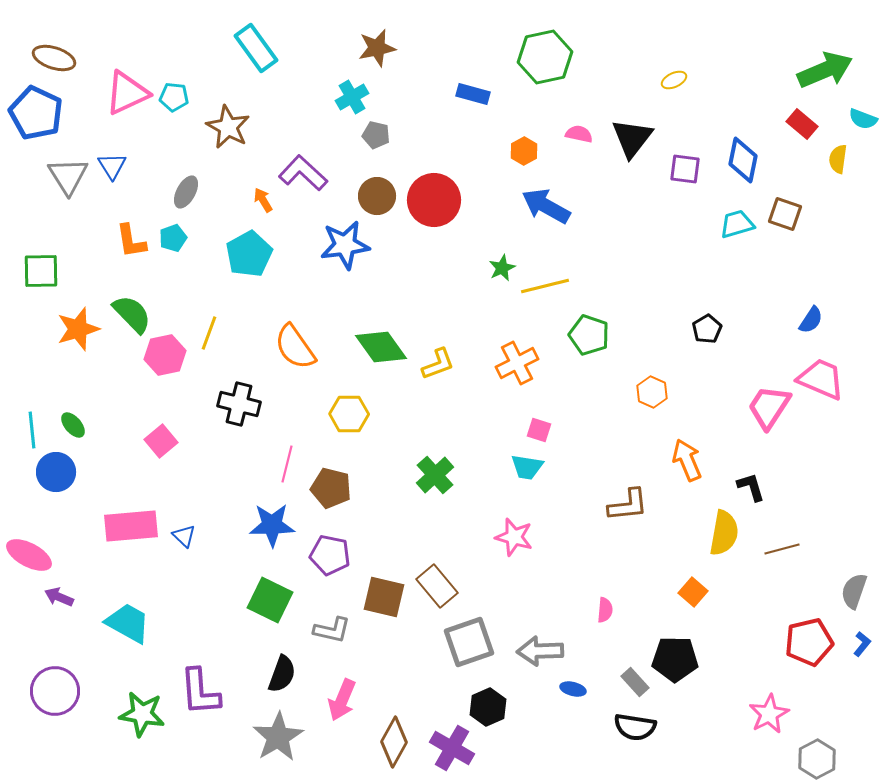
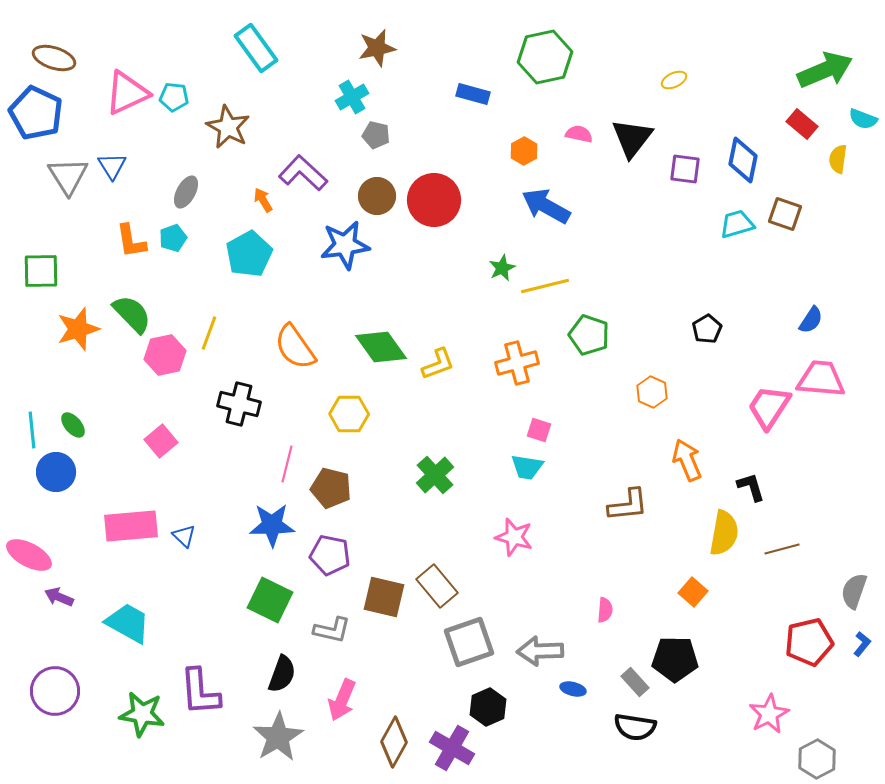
orange cross at (517, 363): rotated 12 degrees clockwise
pink trapezoid at (821, 379): rotated 18 degrees counterclockwise
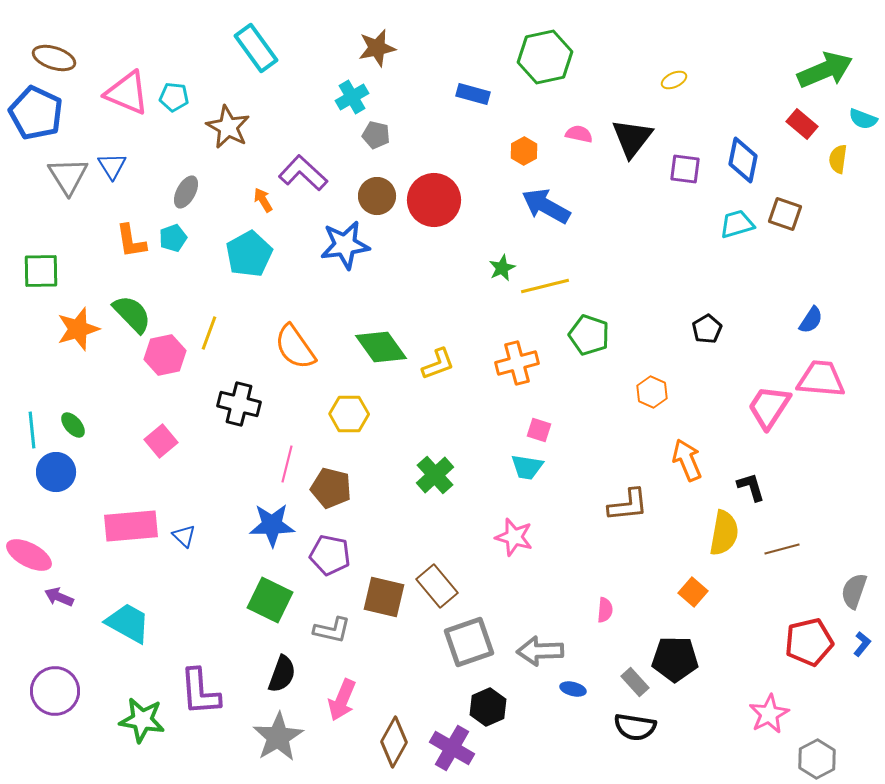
pink triangle at (127, 93): rotated 48 degrees clockwise
green star at (142, 714): moved 6 px down
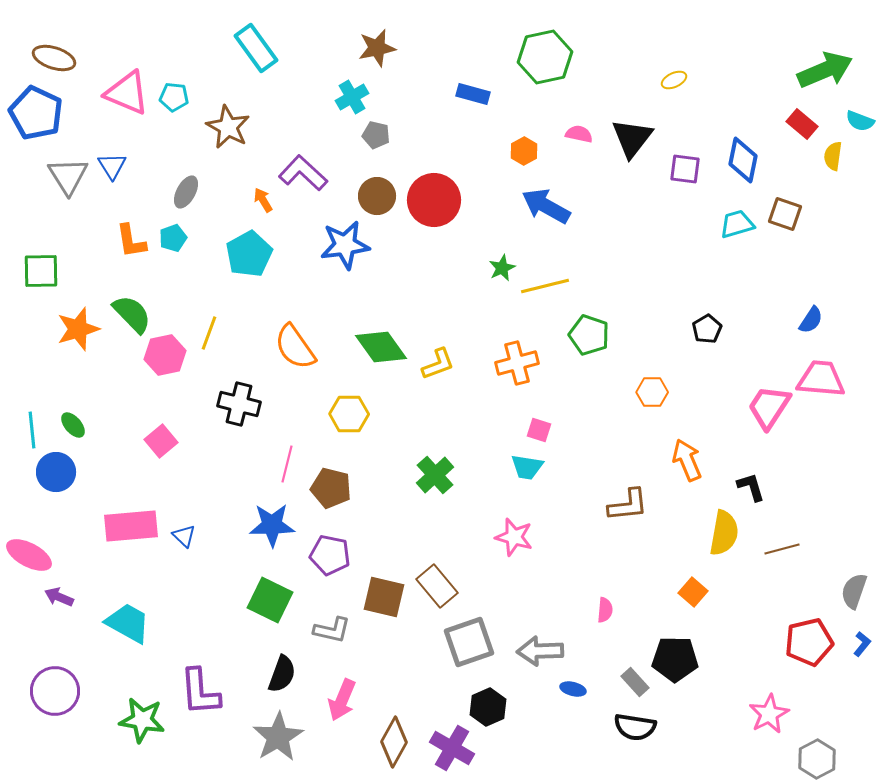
cyan semicircle at (863, 119): moved 3 px left, 2 px down
yellow semicircle at (838, 159): moved 5 px left, 3 px up
orange hexagon at (652, 392): rotated 24 degrees counterclockwise
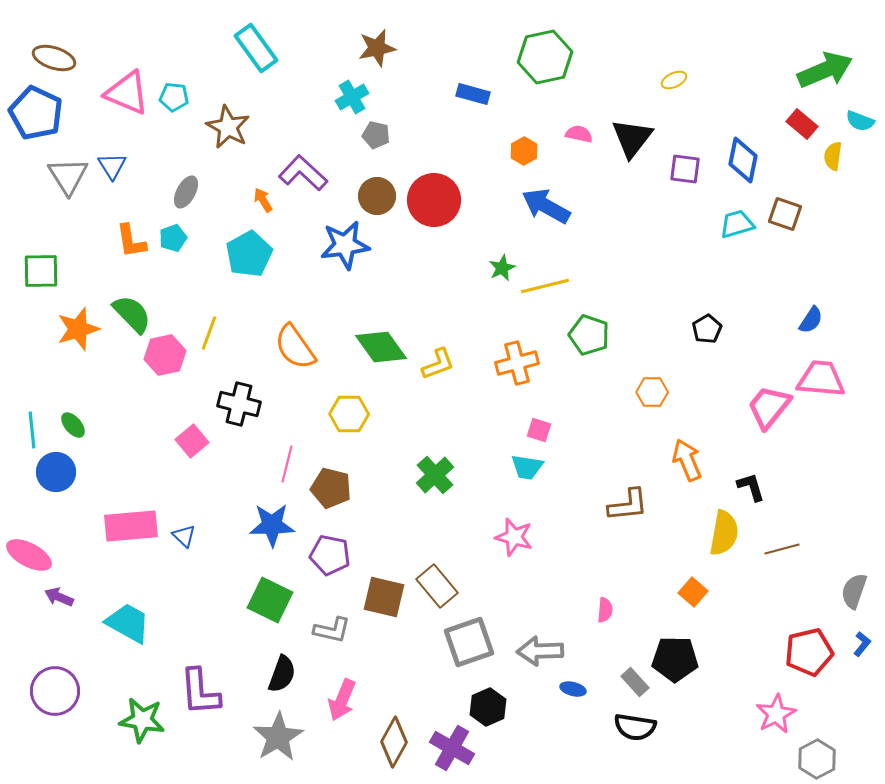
pink trapezoid at (769, 407): rotated 6 degrees clockwise
pink square at (161, 441): moved 31 px right
red pentagon at (809, 642): moved 10 px down
pink star at (769, 714): moved 7 px right
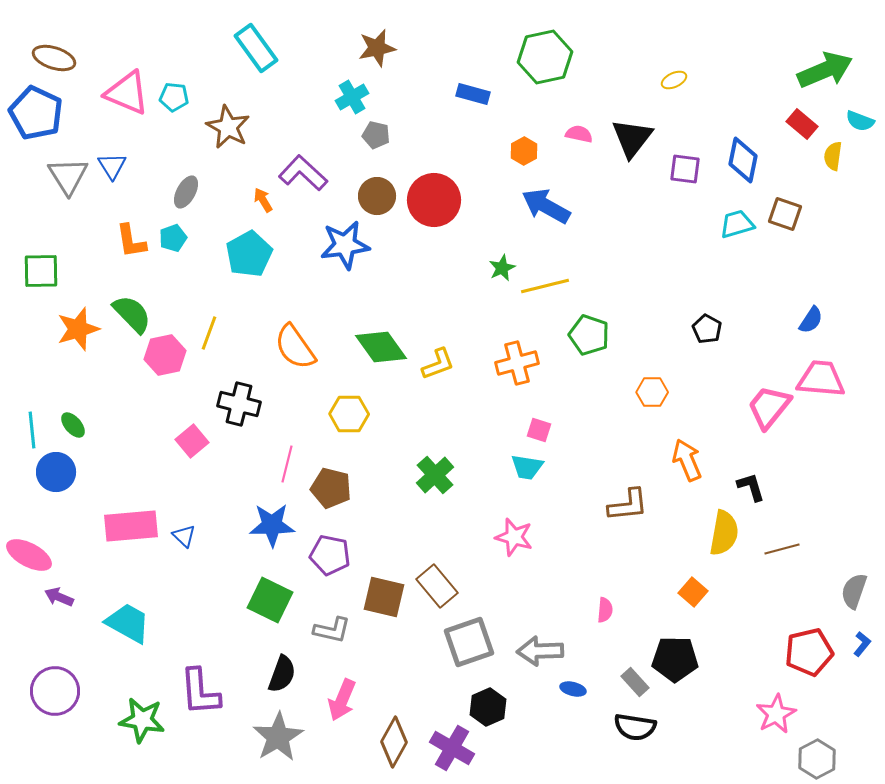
black pentagon at (707, 329): rotated 12 degrees counterclockwise
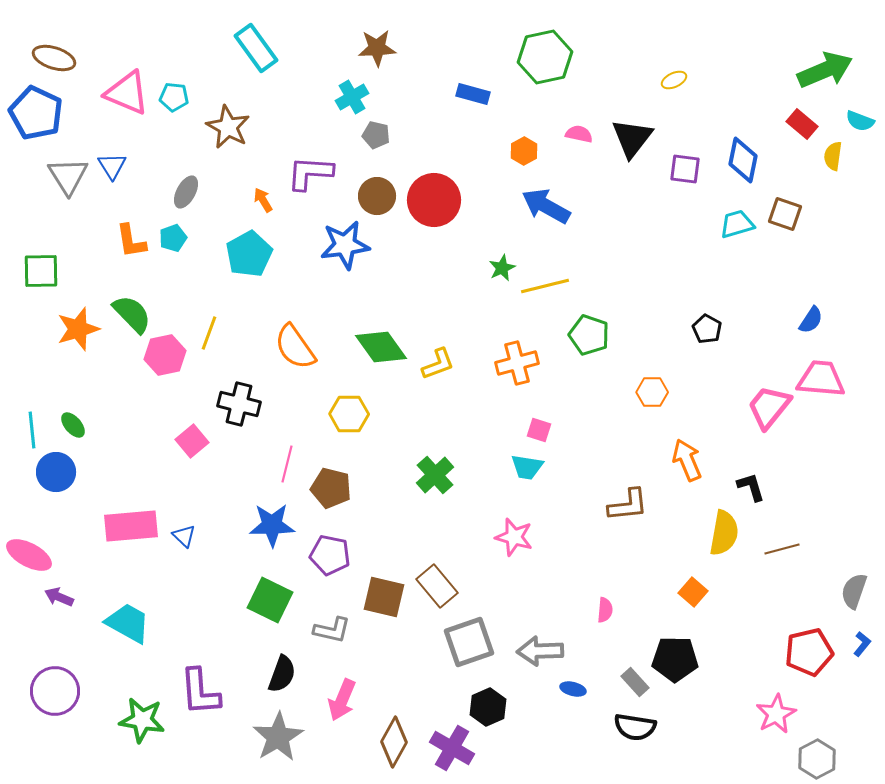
brown star at (377, 48): rotated 9 degrees clockwise
purple L-shape at (303, 173): moved 7 px right; rotated 39 degrees counterclockwise
